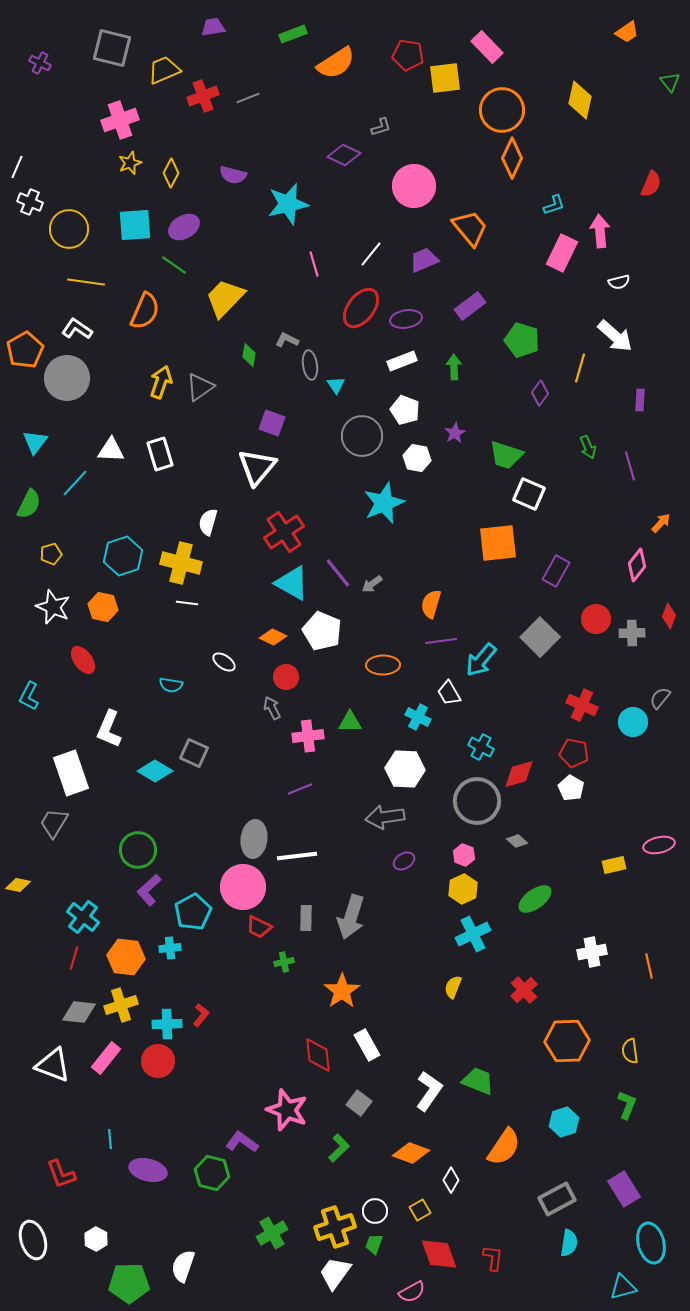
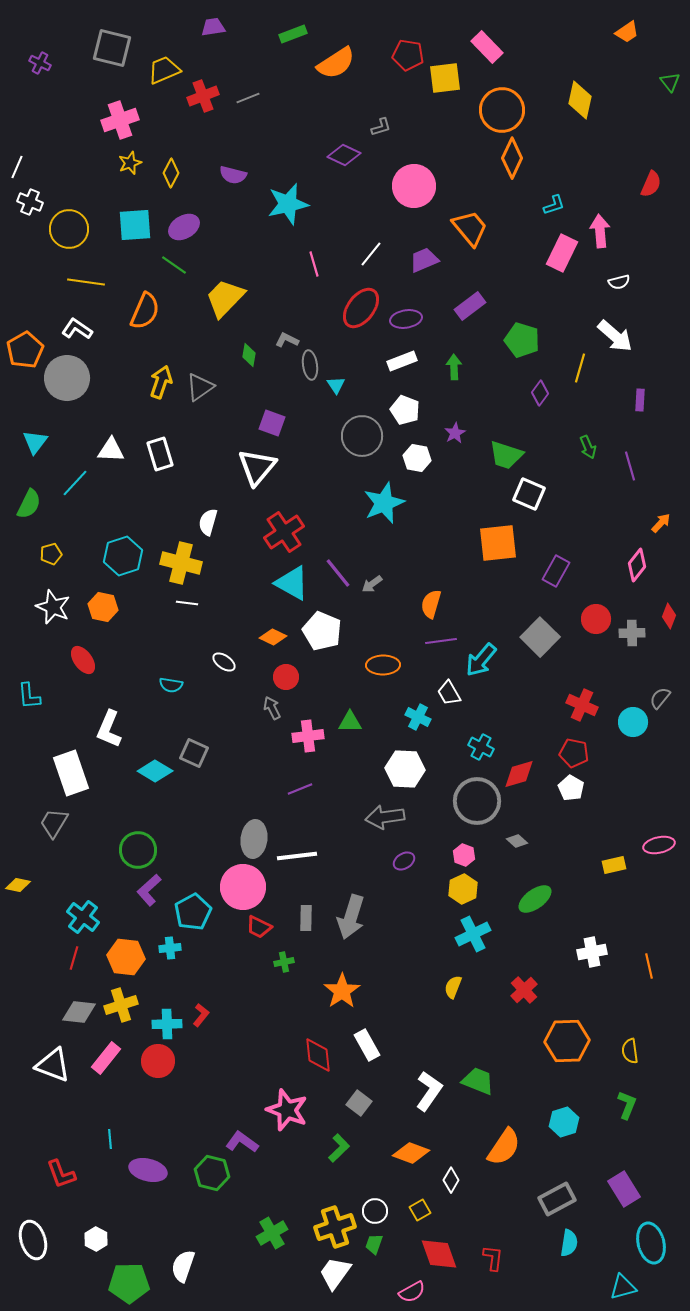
cyan L-shape at (29, 696): rotated 32 degrees counterclockwise
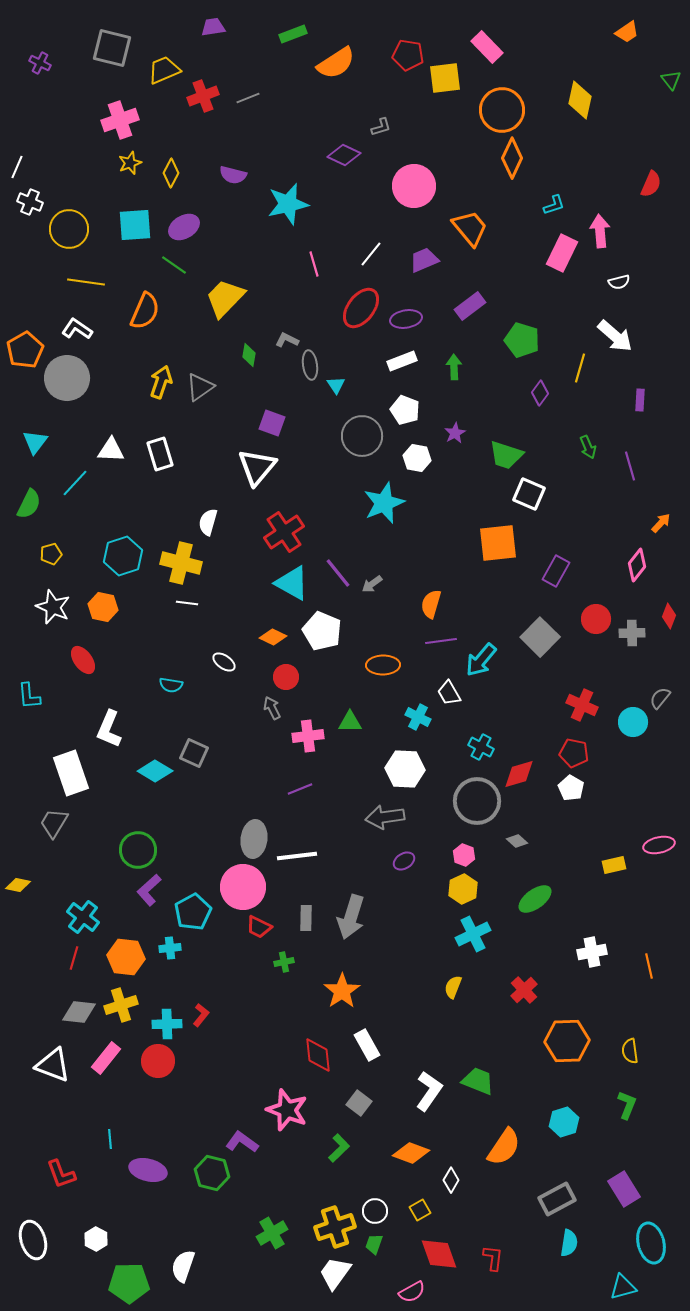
green triangle at (670, 82): moved 1 px right, 2 px up
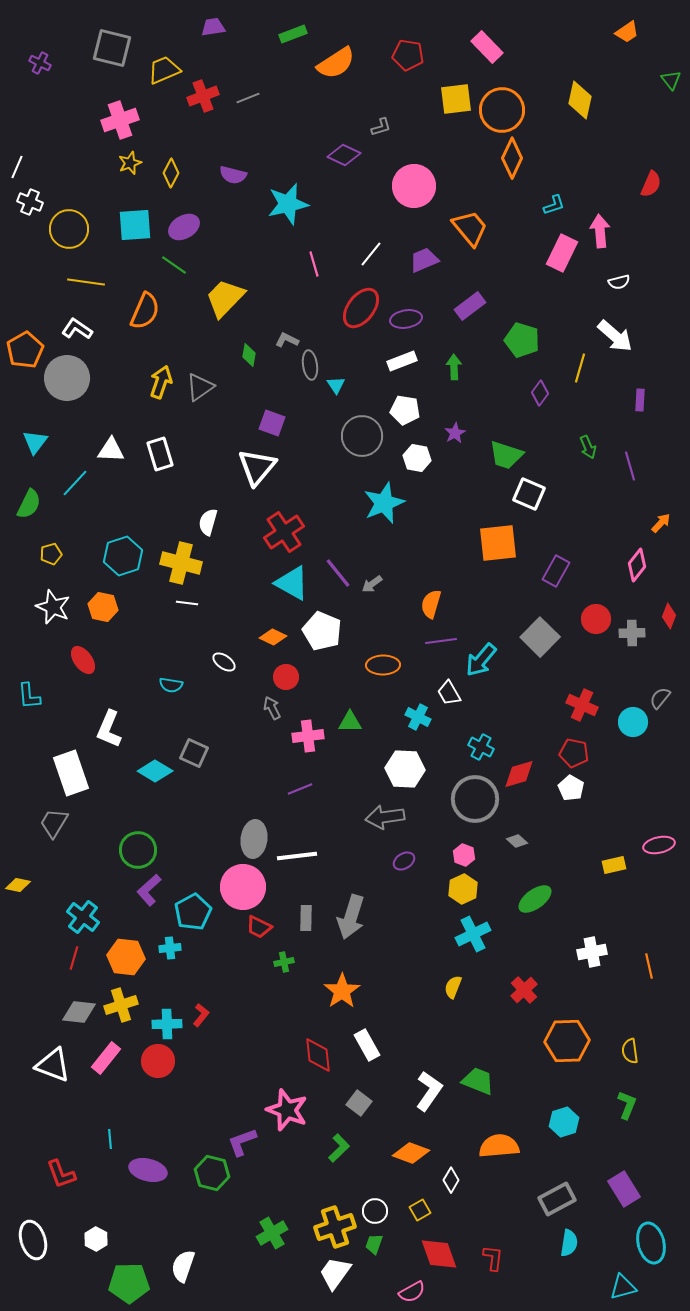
yellow square at (445, 78): moved 11 px right, 21 px down
white pentagon at (405, 410): rotated 12 degrees counterclockwise
gray circle at (477, 801): moved 2 px left, 2 px up
purple L-shape at (242, 1142): rotated 56 degrees counterclockwise
orange semicircle at (504, 1147): moved 5 px left, 1 px up; rotated 129 degrees counterclockwise
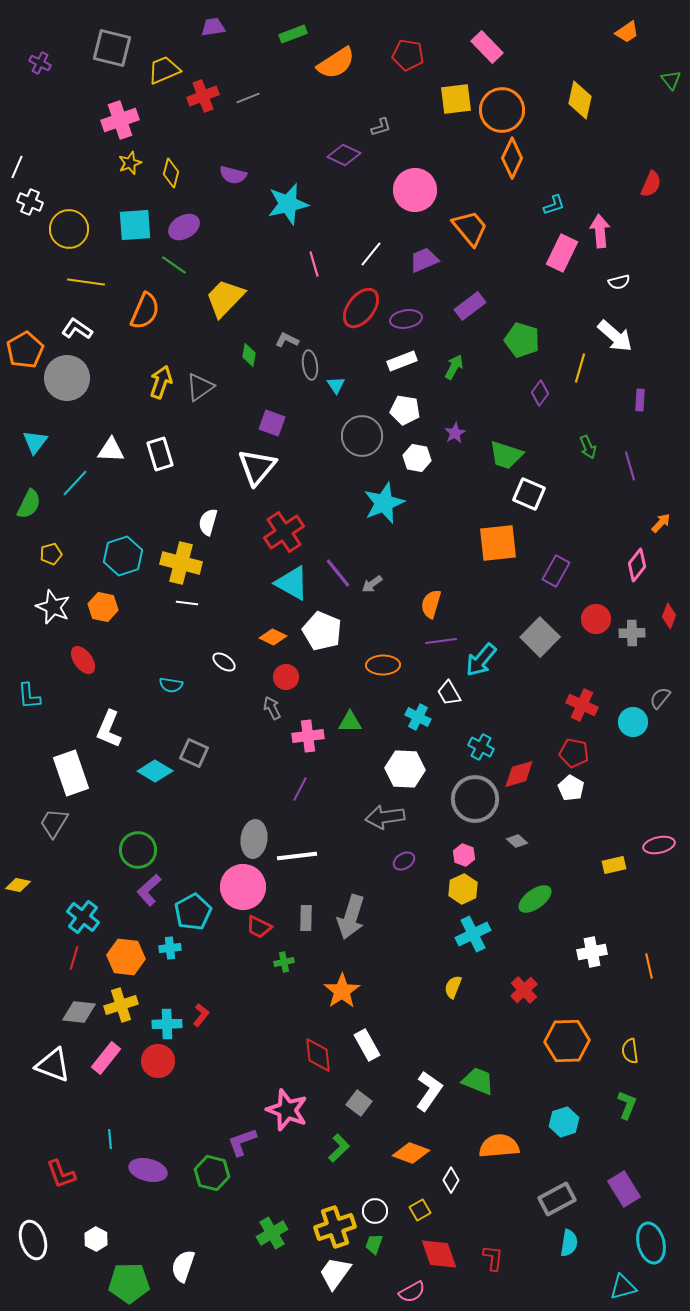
yellow diamond at (171, 173): rotated 12 degrees counterclockwise
pink circle at (414, 186): moved 1 px right, 4 px down
green arrow at (454, 367): rotated 30 degrees clockwise
purple line at (300, 789): rotated 40 degrees counterclockwise
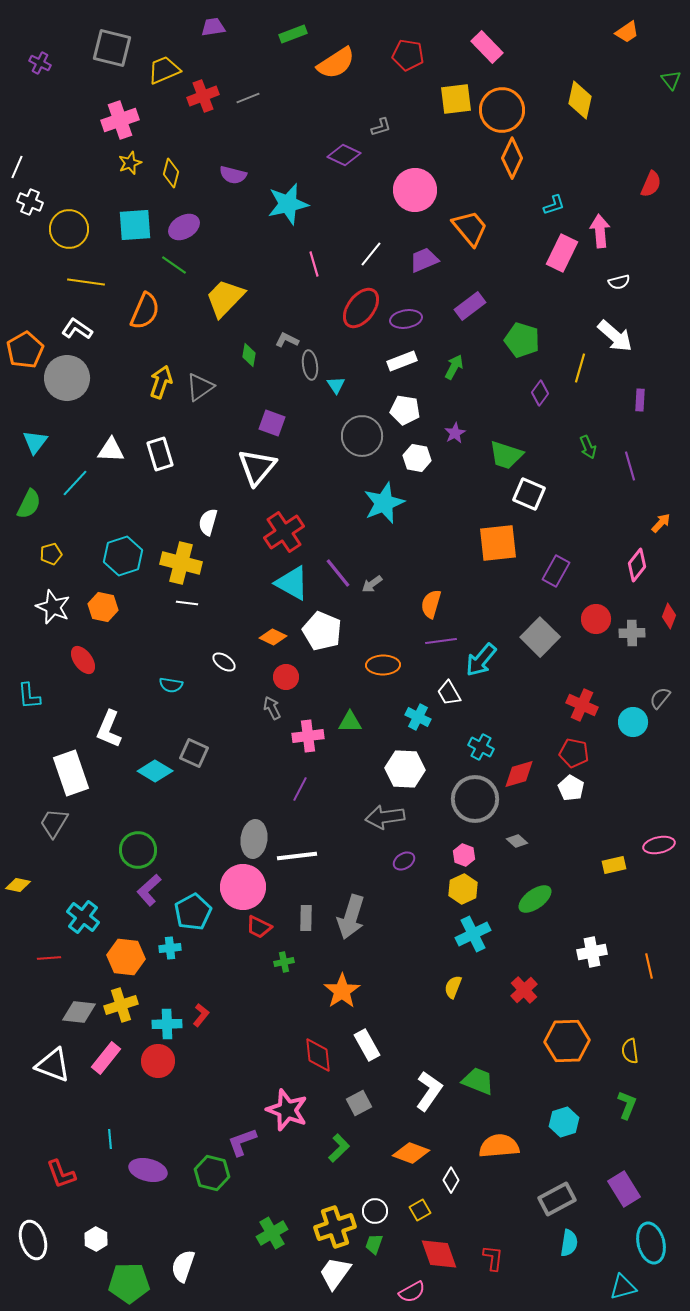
red line at (74, 958): moved 25 px left; rotated 70 degrees clockwise
gray square at (359, 1103): rotated 25 degrees clockwise
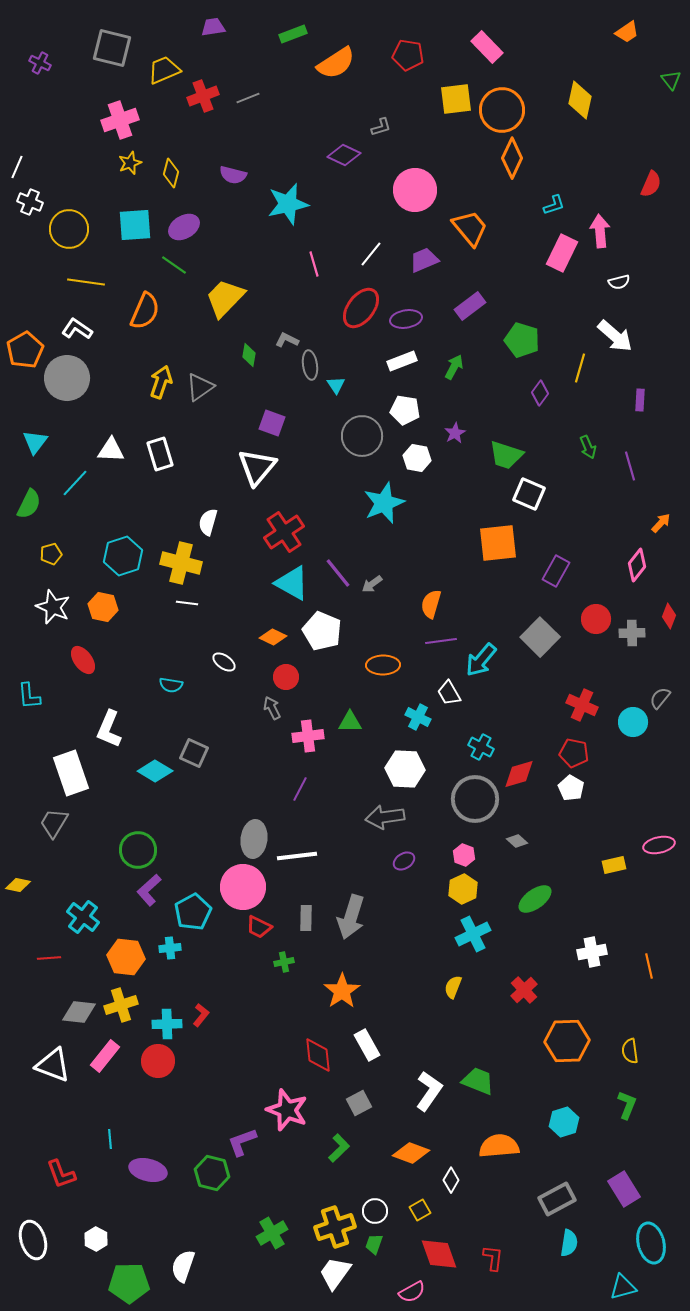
pink rectangle at (106, 1058): moved 1 px left, 2 px up
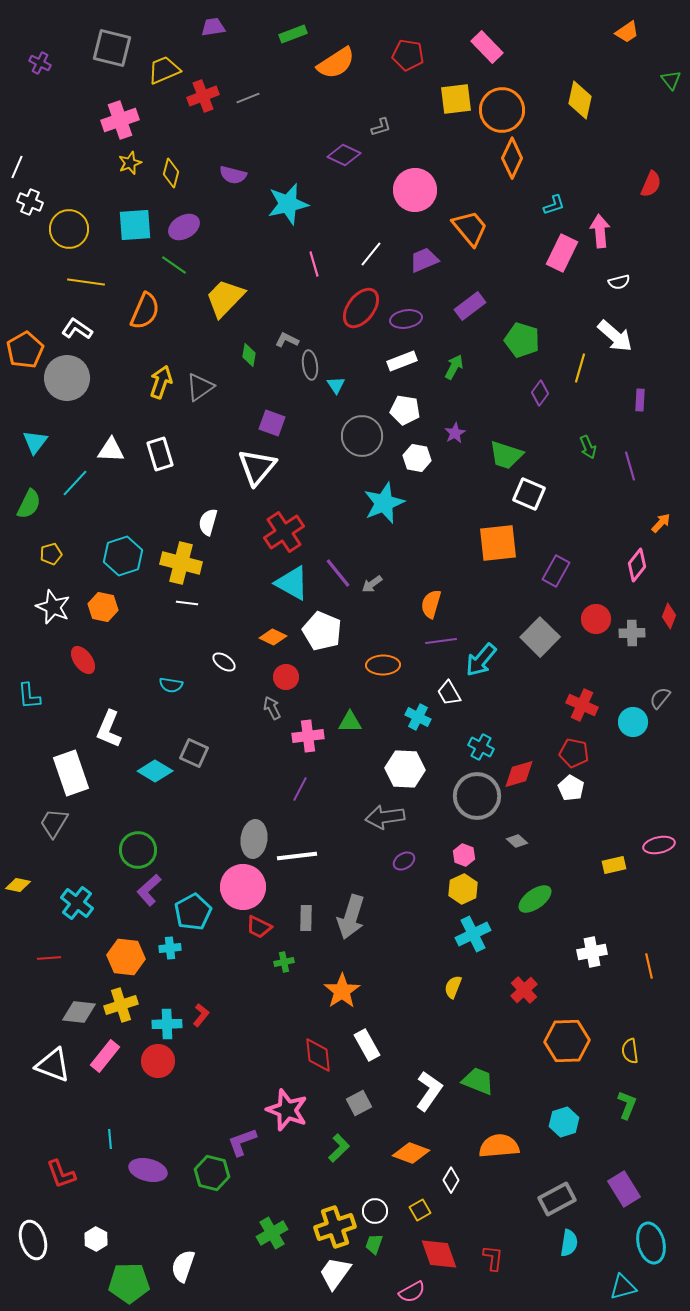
gray circle at (475, 799): moved 2 px right, 3 px up
cyan cross at (83, 917): moved 6 px left, 14 px up
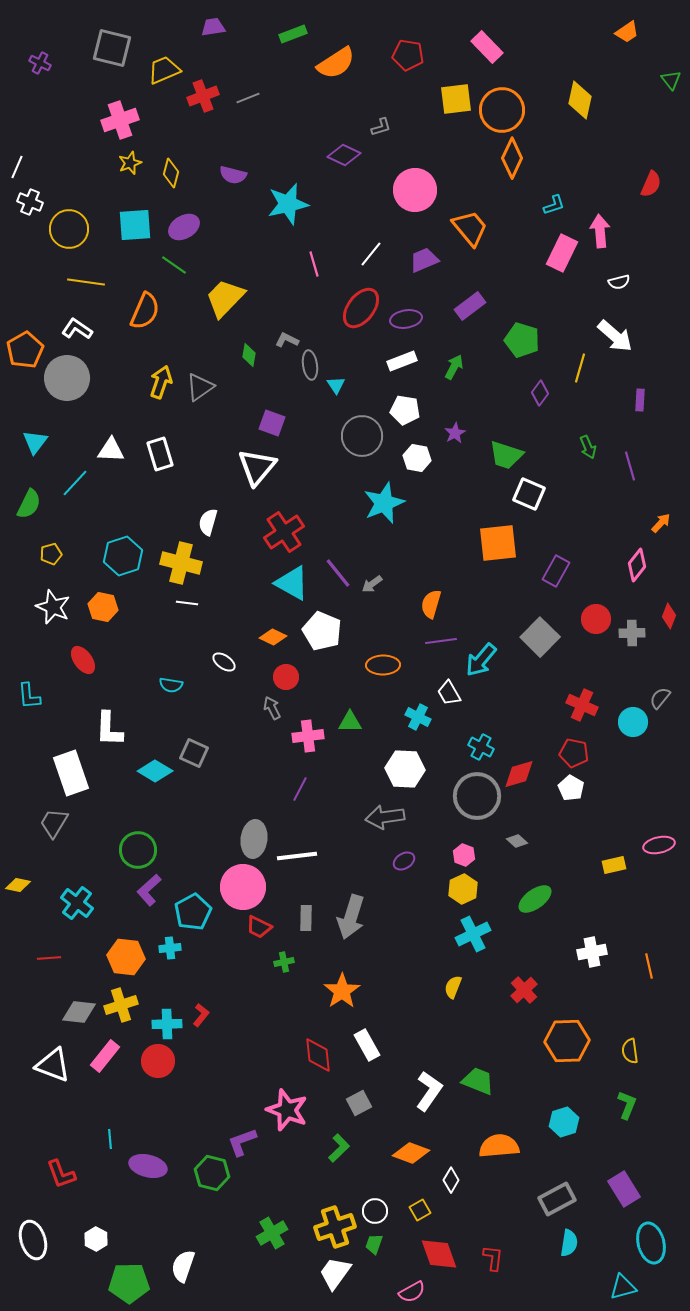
white L-shape at (109, 729): rotated 21 degrees counterclockwise
purple ellipse at (148, 1170): moved 4 px up
